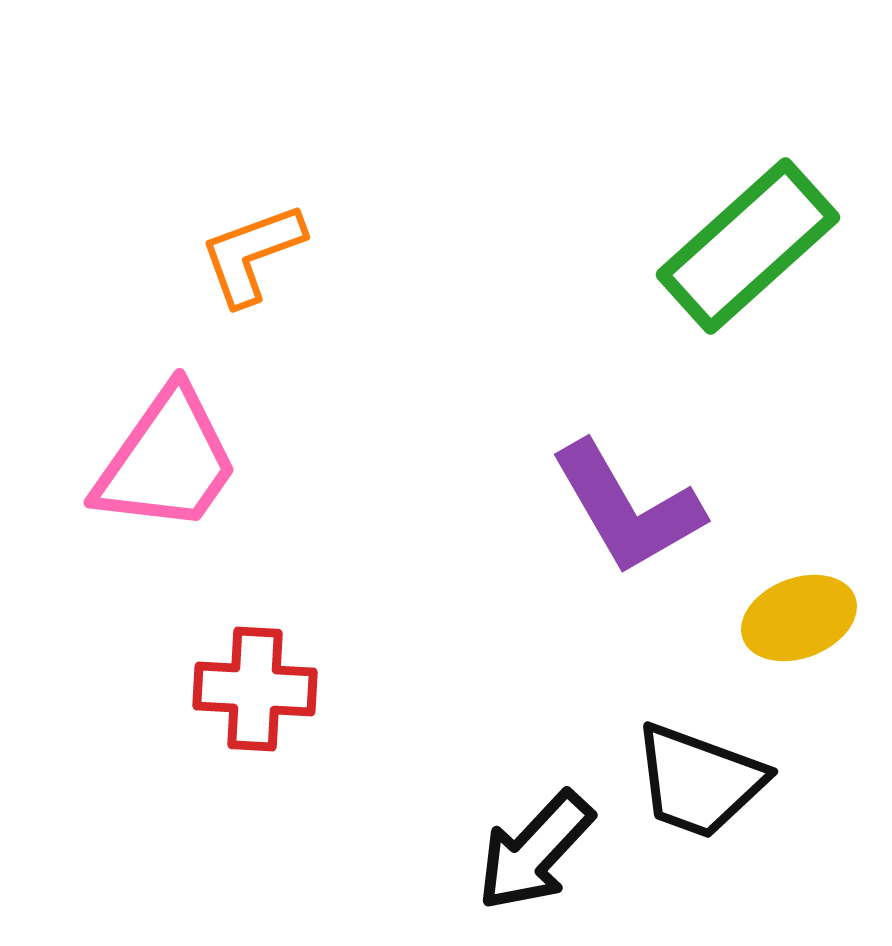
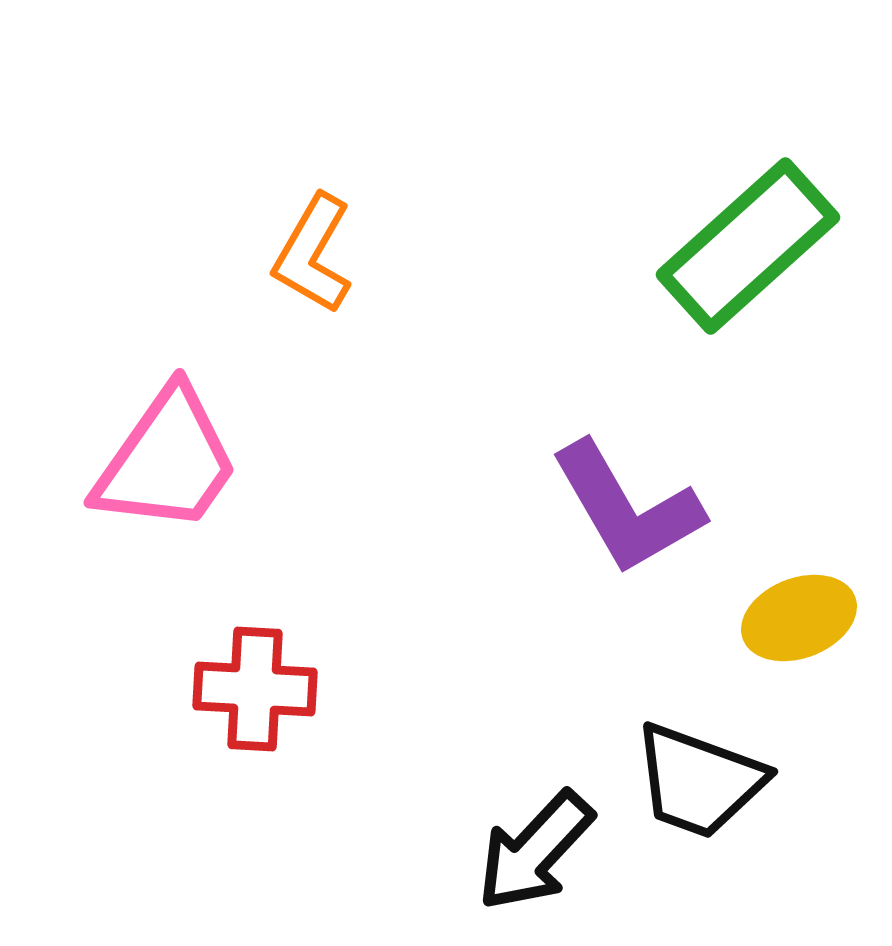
orange L-shape: moved 61 px right; rotated 40 degrees counterclockwise
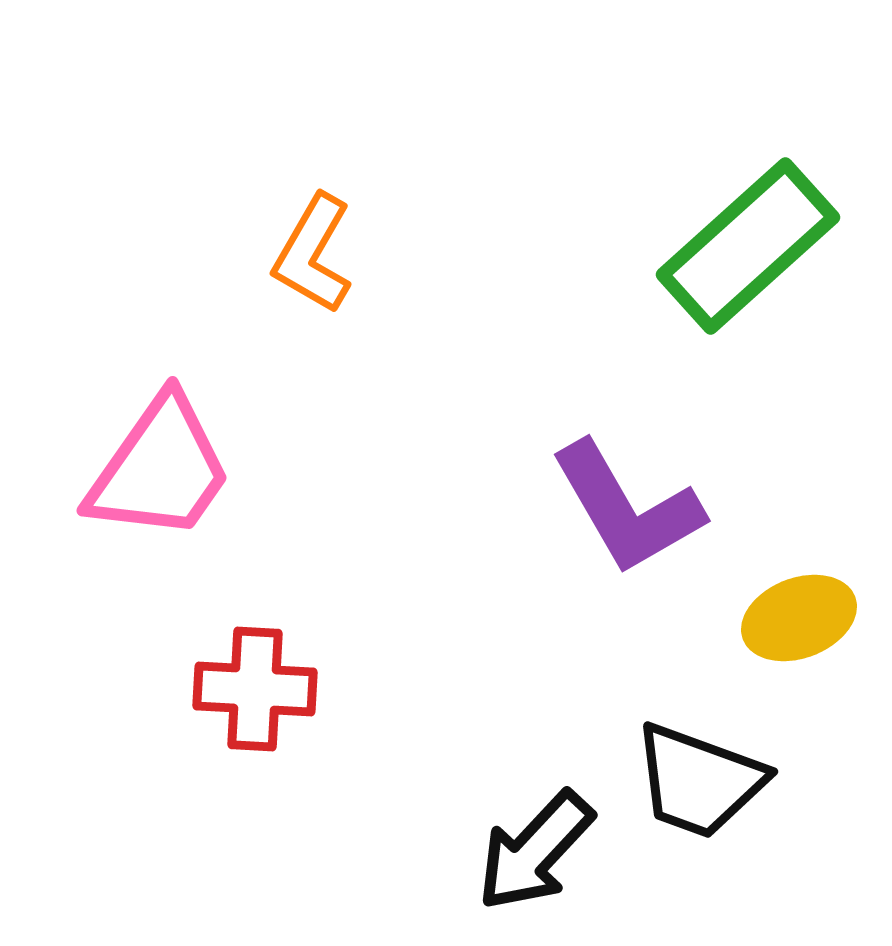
pink trapezoid: moved 7 px left, 8 px down
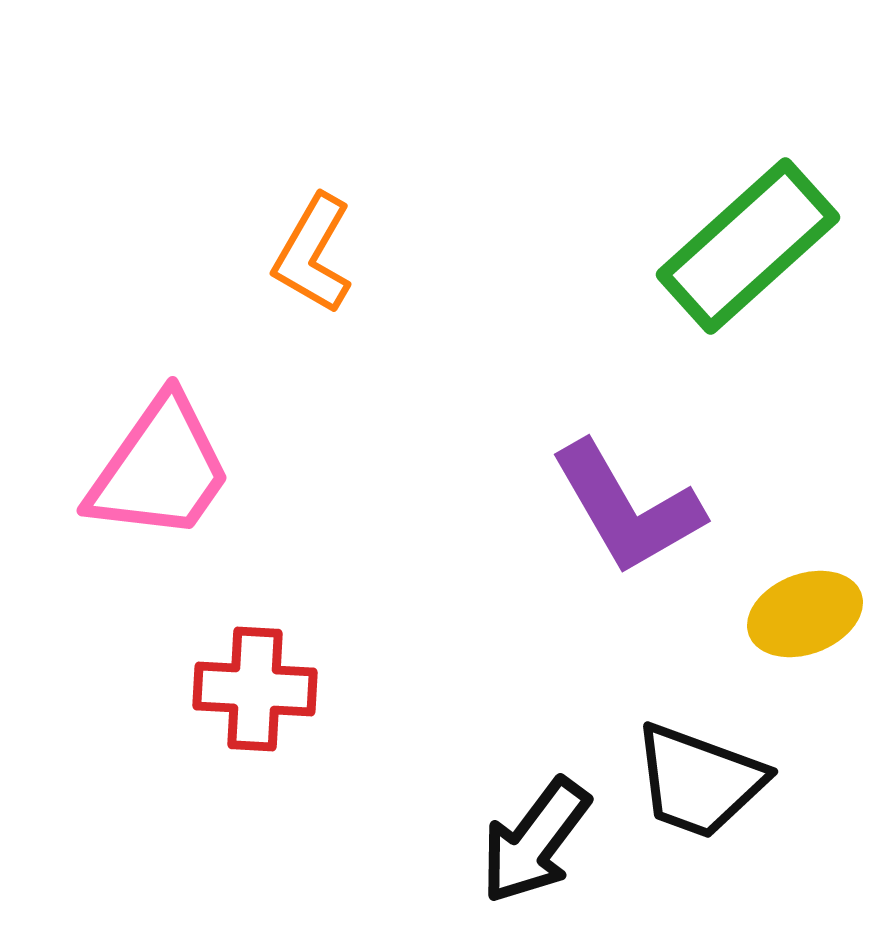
yellow ellipse: moved 6 px right, 4 px up
black arrow: moved 10 px up; rotated 6 degrees counterclockwise
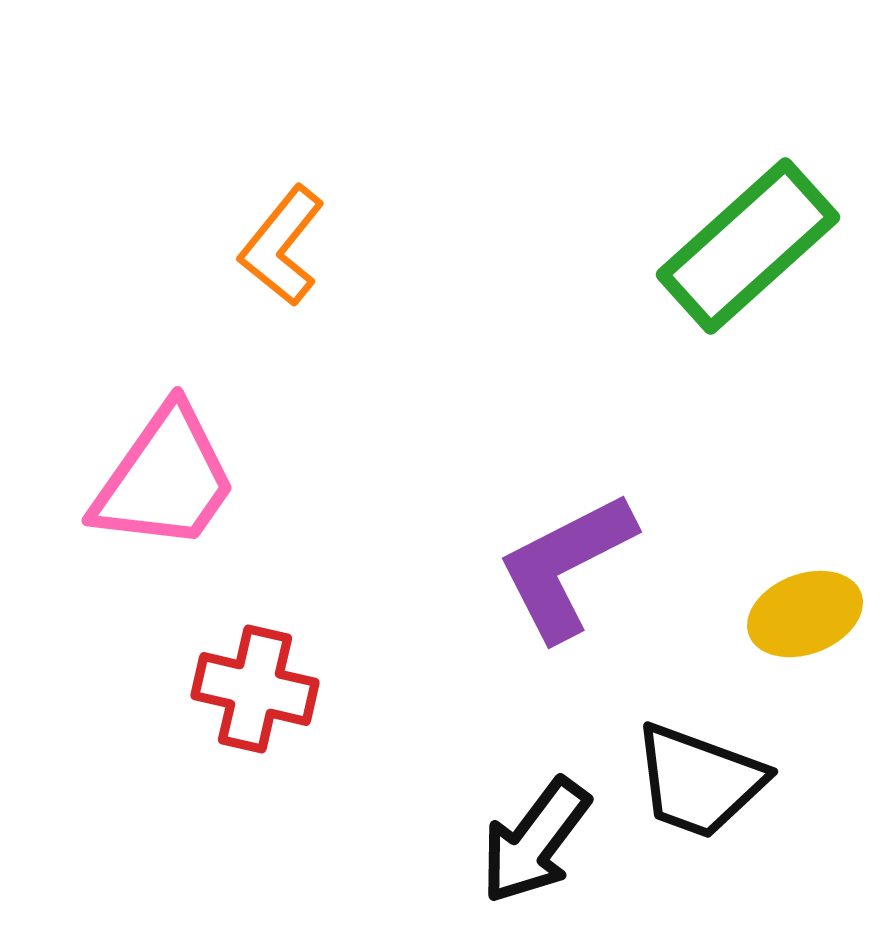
orange L-shape: moved 31 px left, 8 px up; rotated 9 degrees clockwise
pink trapezoid: moved 5 px right, 10 px down
purple L-shape: moved 61 px left, 58 px down; rotated 93 degrees clockwise
red cross: rotated 10 degrees clockwise
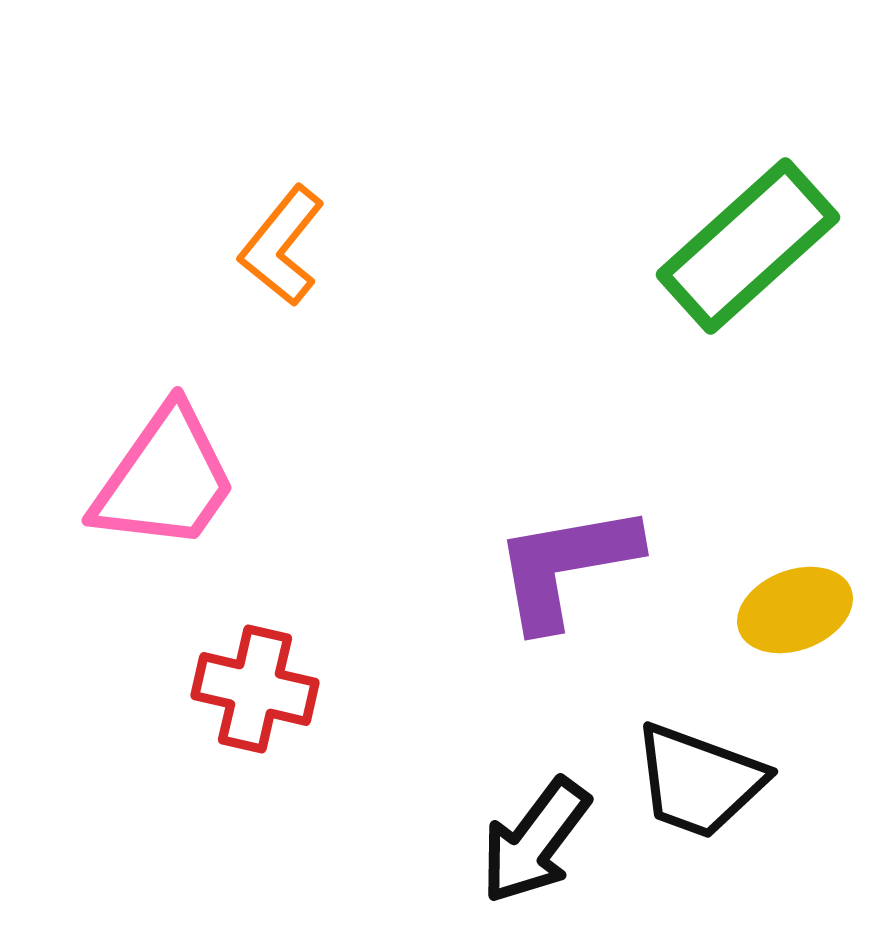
purple L-shape: rotated 17 degrees clockwise
yellow ellipse: moved 10 px left, 4 px up
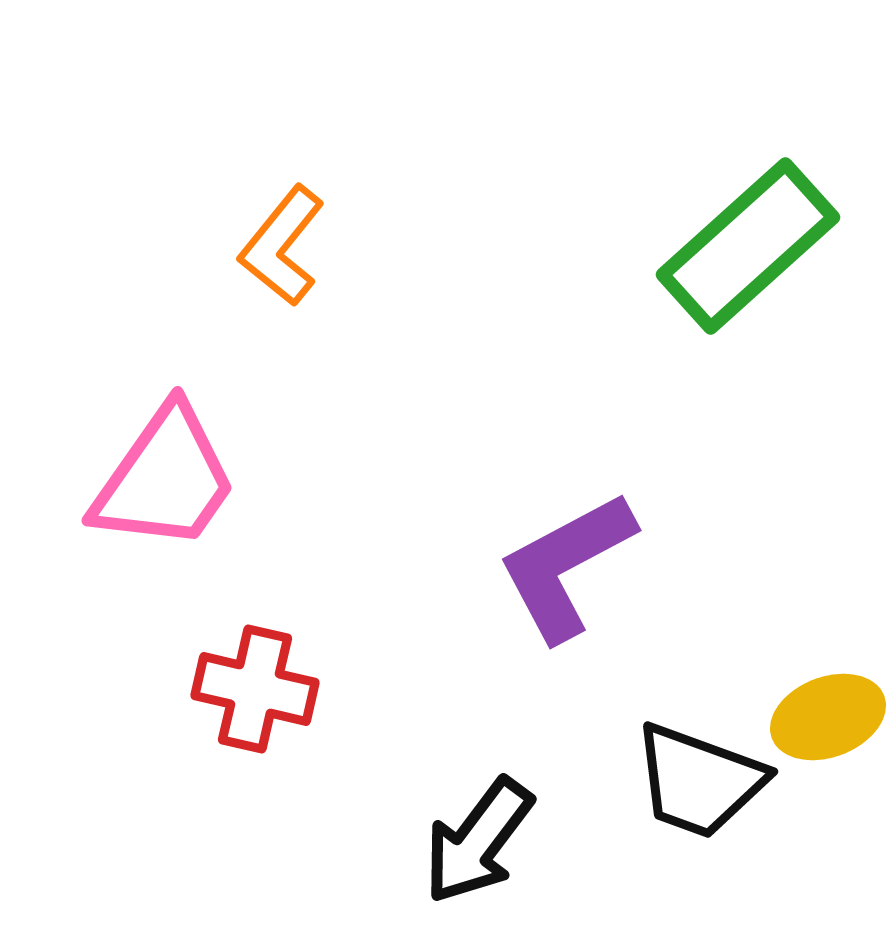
purple L-shape: rotated 18 degrees counterclockwise
yellow ellipse: moved 33 px right, 107 px down
black arrow: moved 57 px left
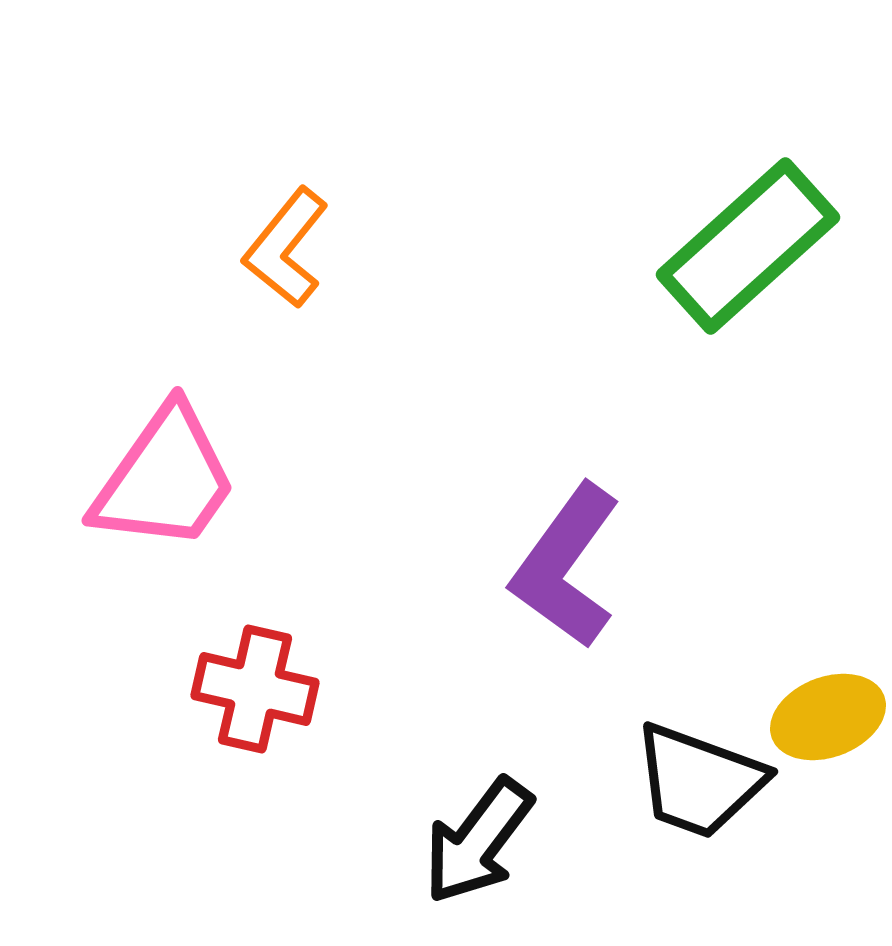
orange L-shape: moved 4 px right, 2 px down
purple L-shape: rotated 26 degrees counterclockwise
